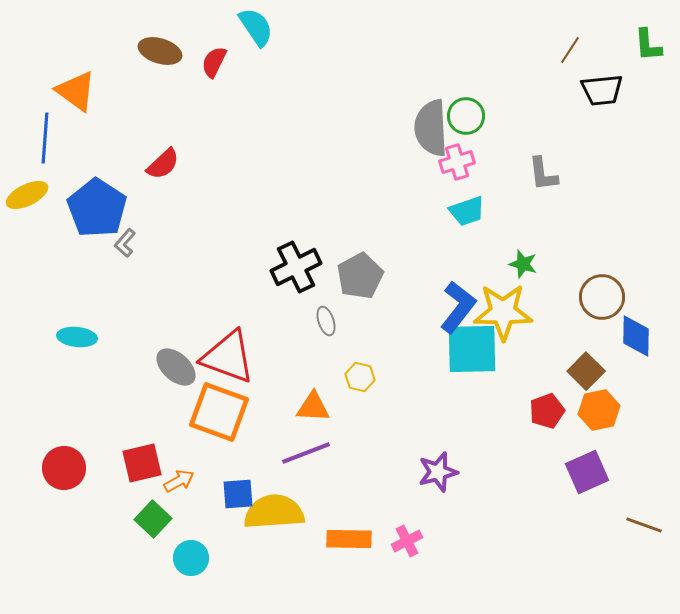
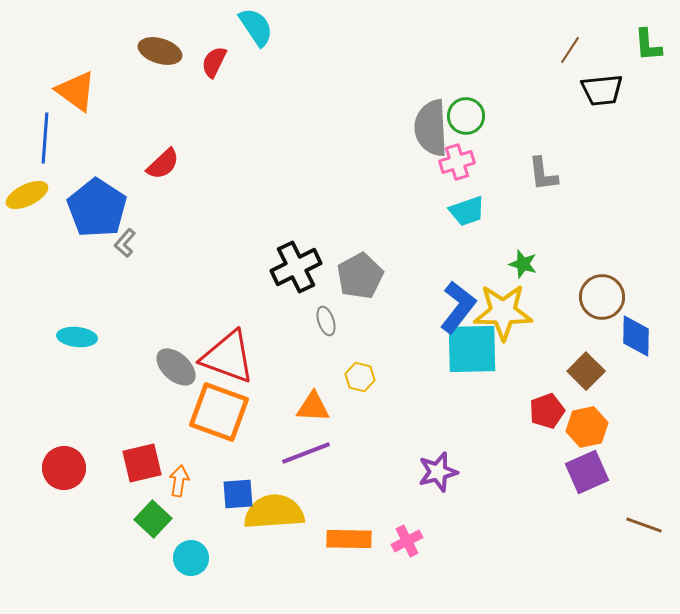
orange hexagon at (599, 410): moved 12 px left, 17 px down
orange arrow at (179, 481): rotated 52 degrees counterclockwise
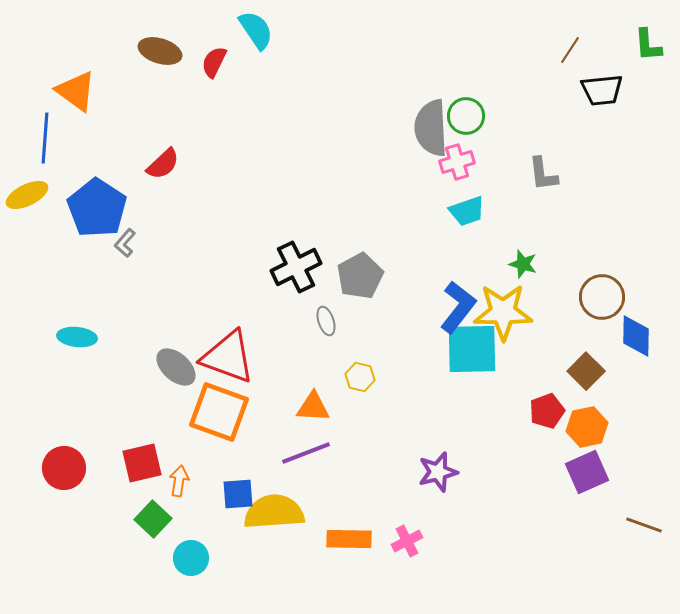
cyan semicircle at (256, 27): moved 3 px down
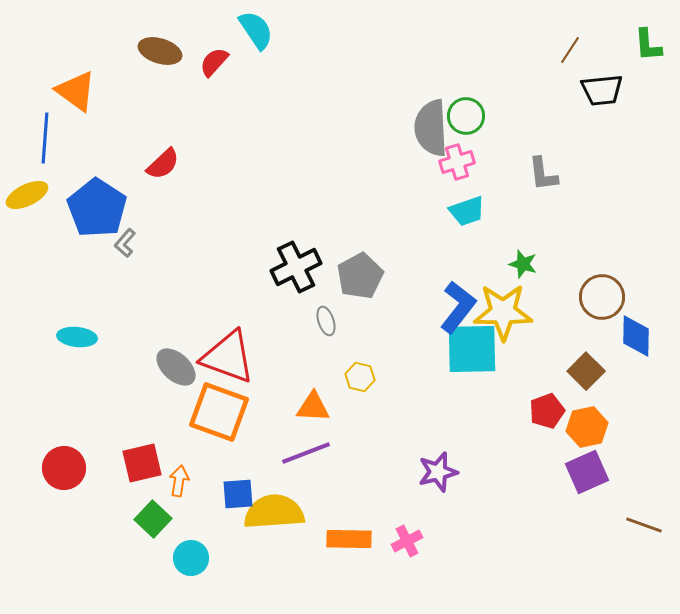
red semicircle at (214, 62): rotated 16 degrees clockwise
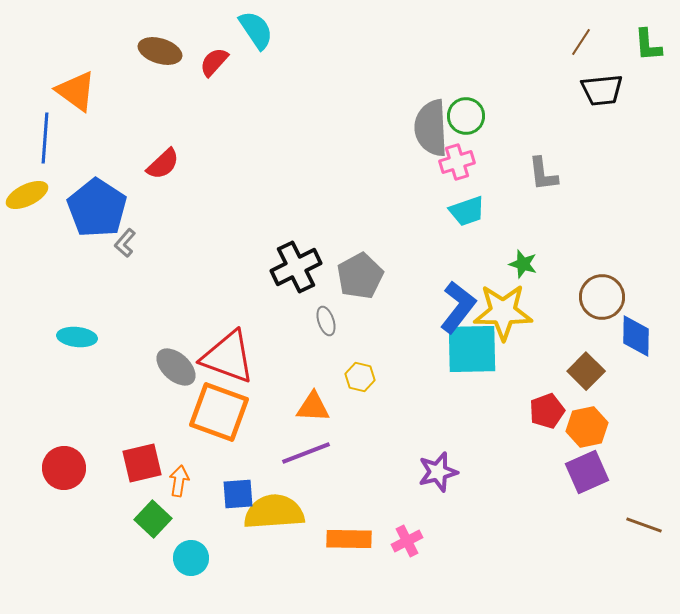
brown line at (570, 50): moved 11 px right, 8 px up
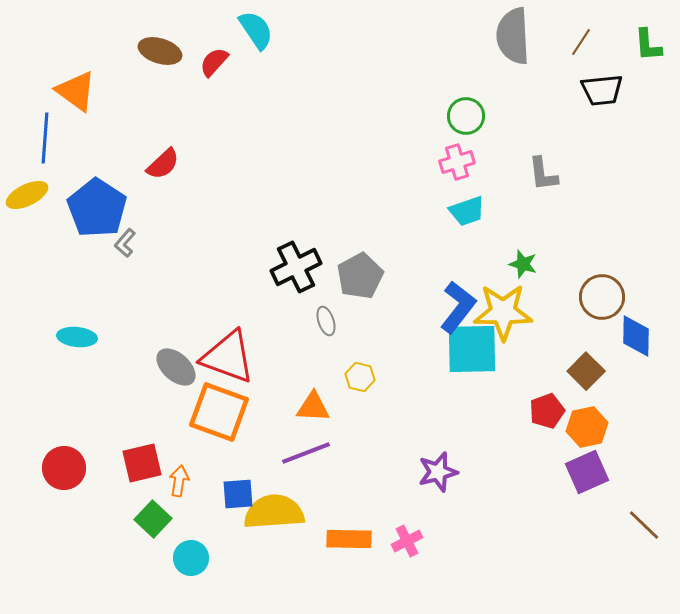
gray semicircle at (431, 128): moved 82 px right, 92 px up
brown line at (644, 525): rotated 24 degrees clockwise
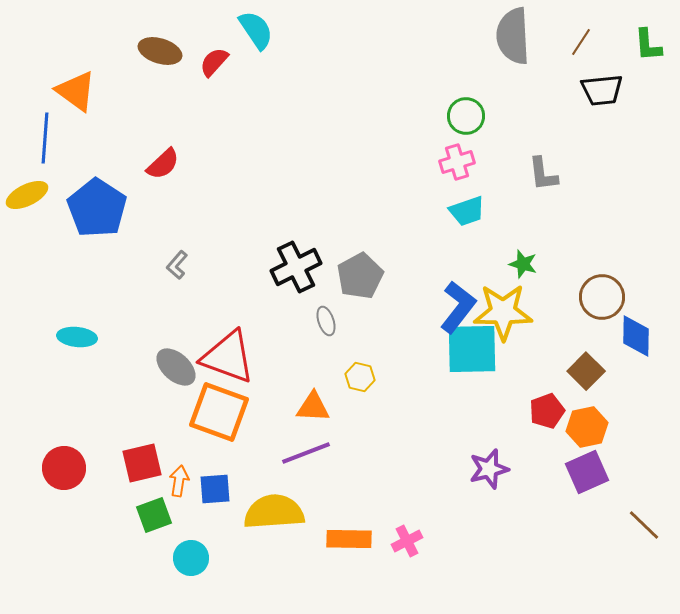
gray L-shape at (125, 243): moved 52 px right, 22 px down
purple star at (438, 472): moved 51 px right, 3 px up
blue square at (238, 494): moved 23 px left, 5 px up
green square at (153, 519): moved 1 px right, 4 px up; rotated 27 degrees clockwise
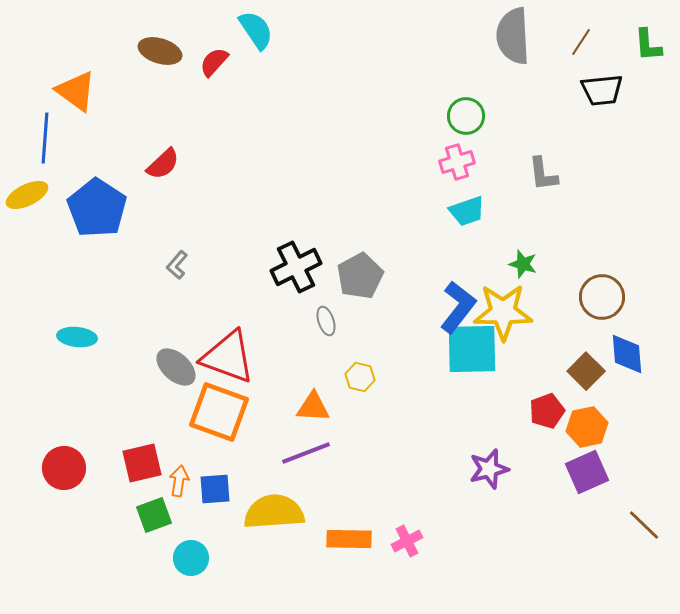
blue diamond at (636, 336): moved 9 px left, 18 px down; rotated 6 degrees counterclockwise
